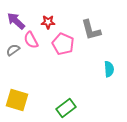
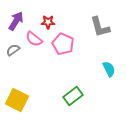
purple arrow: rotated 78 degrees clockwise
gray L-shape: moved 9 px right, 3 px up
pink semicircle: moved 3 px right, 1 px up; rotated 24 degrees counterclockwise
cyan semicircle: rotated 21 degrees counterclockwise
yellow square: rotated 10 degrees clockwise
green rectangle: moved 7 px right, 12 px up
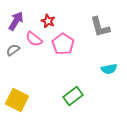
red star: moved 1 px up; rotated 24 degrees clockwise
pink pentagon: rotated 10 degrees clockwise
cyan semicircle: rotated 105 degrees clockwise
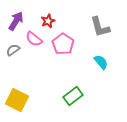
red star: rotated 24 degrees clockwise
cyan semicircle: moved 8 px left, 7 px up; rotated 119 degrees counterclockwise
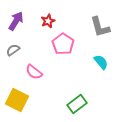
pink semicircle: moved 33 px down
green rectangle: moved 4 px right, 8 px down
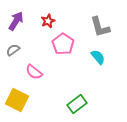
cyan semicircle: moved 3 px left, 5 px up
